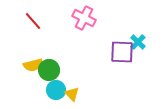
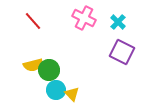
cyan cross: moved 20 px left, 20 px up
purple square: rotated 25 degrees clockwise
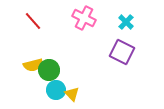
cyan cross: moved 8 px right
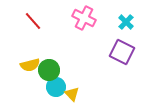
yellow semicircle: moved 3 px left
cyan circle: moved 3 px up
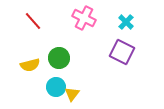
green circle: moved 10 px right, 12 px up
yellow triangle: rotated 21 degrees clockwise
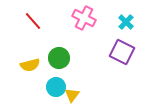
yellow triangle: moved 1 px down
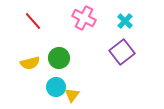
cyan cross: moved 1 px left, 1 px up
purple square: rotated 25 degrees clockwise
yellow semicircle: moved 2 px up
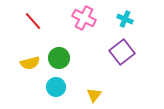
cyan cross: moved 2 px up; rotated 21 degrees counterclockwise
yellow triangle: moved 22 px right
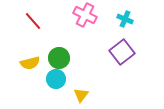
pink cross: moved 1 px right, 3 px up
cyan circle: moved 8 px up
yellow triangle: moved 13 px left
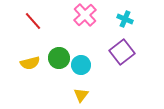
pink cross: rotated 20 degrees clockwise
cyan circle: moved 25 px right, 14 px up
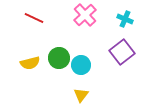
red line: moved 1 px right, 3 px up; rotated 24 degrees counterclockwise
